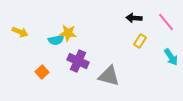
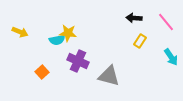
cyan semicircle: moved 1 px right
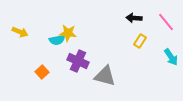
gray triangle: moved 4 px left
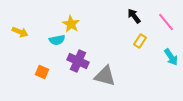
black arrow: moved 2 px up; rotated 49 degrees clockwise
yellow star: moved 3 px right, 9 px up; rotated 24 degrees clockwise
orange square: rotated 24 degrees counterclockwise
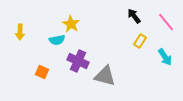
yellow arrow: rotated 70 degrees clockwise
cyan arrow: moved 6 px left
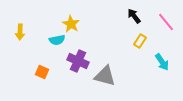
cyan arrow: moved 3 px left, 5 px down
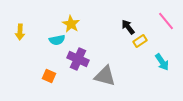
black arrow: moved 6 px left, 11 px down
pink line: moved 1 px up
yellow rectangle: rotated 24 degrees clockwise
purple cross: moved 2 px up
orange square: moved 7 px right, 4 px down
